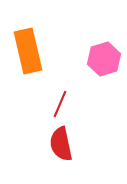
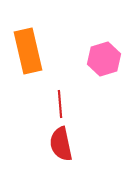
red line: rotated 28 degrees counterclockwise
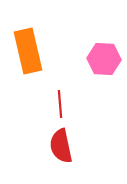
pink hexagon: rotated 20 degrees clockwise
red semicircle: moved 2 px down
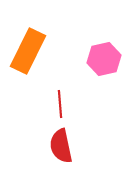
orange rectangle: rotated 39 degrees clockwise
pink hexagon: rotated 16 degrees counterclockwise
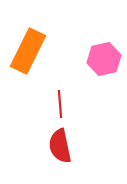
red semicircle: moved 1 px left
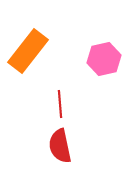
orange rectangle: rotated 12 degrees clockwise
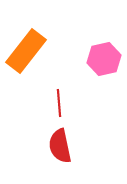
orange rectangle: moved 2 px left
red line: moved 1 px left, 1 px up
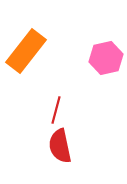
pink hexagon: moved 2 px right, 1 px up
red line: moved 3 px left, 7 px down; rotated 20 degrees clockwise
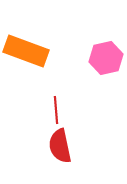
orange rectangle: rotated 72 degrees clockwise
red line: rotated 20 degrees counterclockwise
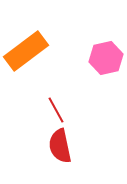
orange rectangle: rotated 57 degrees counterclockwise
red line: rotated 24 degrees counterclockwise
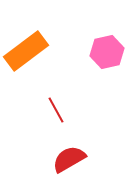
pink hexagon: moved 1 px right, 6 px up
red semicircle: moved 9 px right, 13 px down; rotated 72 degrees clockwise
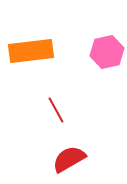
orange rectangle: moved 5 px right; rotated 30 degrees clockwise
